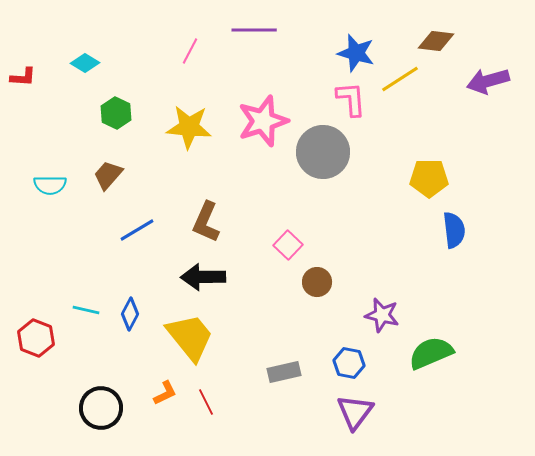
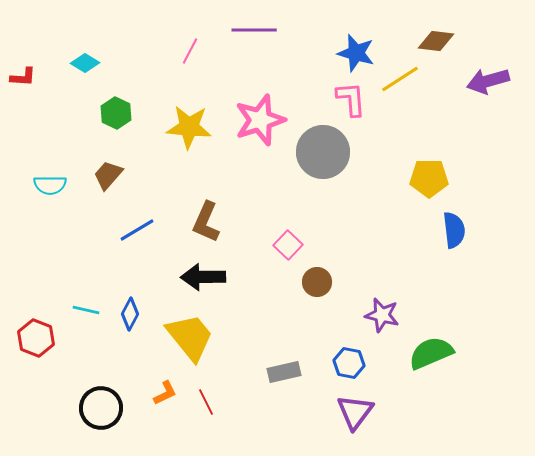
pink star: moved 3 px left, 1 px up
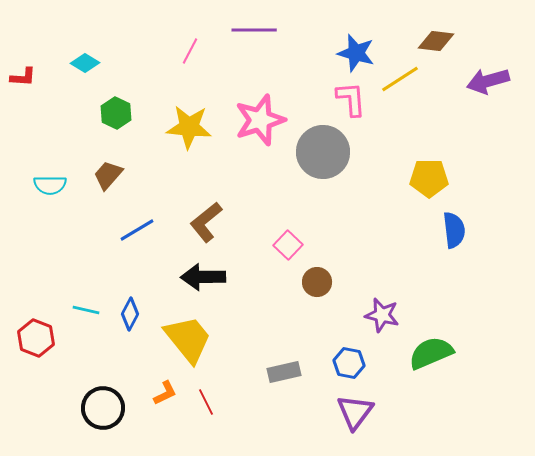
brown L-shape: rotated 27 degrees clockwise
yellow trapezoid: moved 2 px left, 2 px down
black circle: moved 2 px right
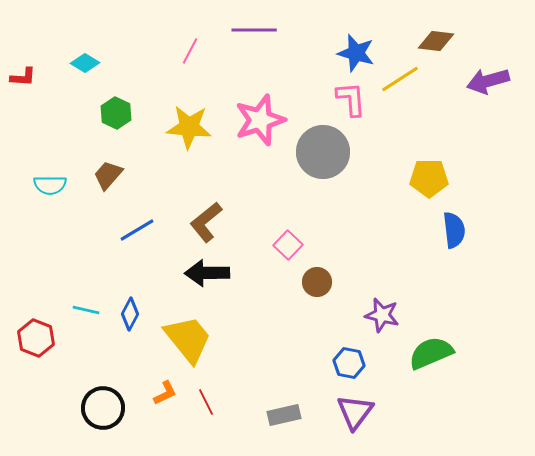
black arrow: moved 4 px right, 4 px up
gray rectangle: moved 43 px down
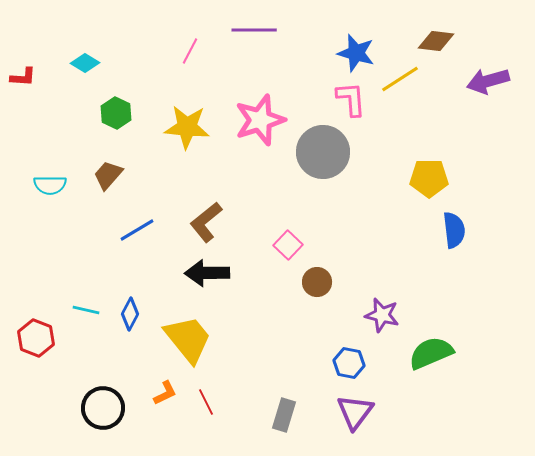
yellow star: moved 2 px left
gray rectangle: rotated 60 degrees counterclockwise
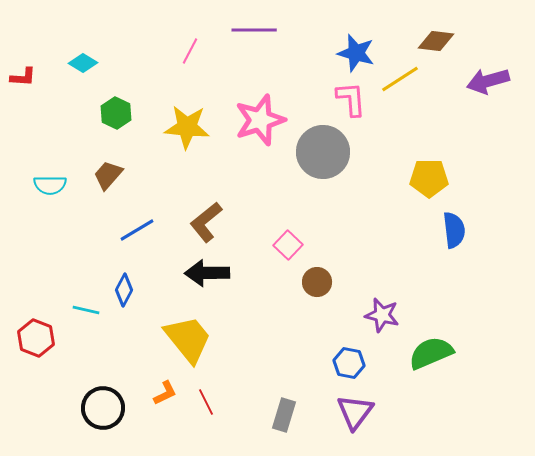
cyan diamond: moved 2 px left
blue diamond: moved 6 px left, 24 px up
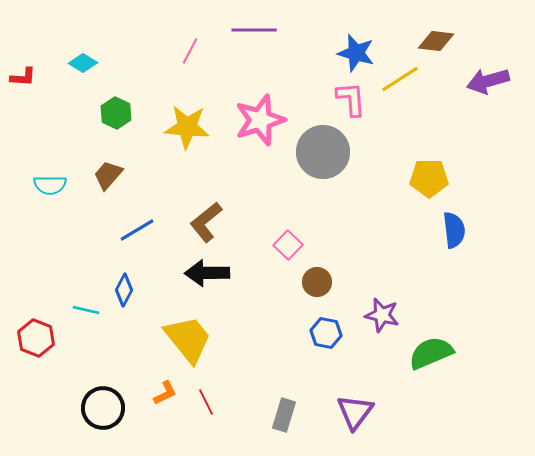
blue hexagon: moved 23 px left, 30 px up
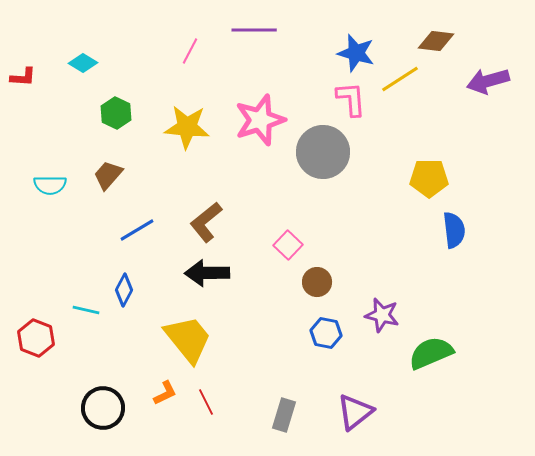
purple triangle: rotated 15 degrees clockwise
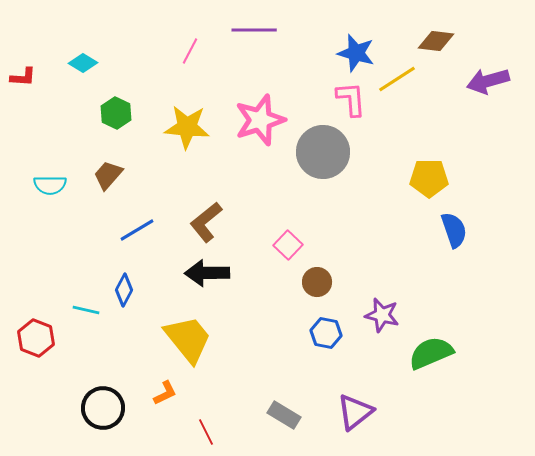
yellow line: moved 3 px left
blue semicircle: rotated 12 degrees counterclockwise
red line: moved 30 px down
gray rectangle: rotated 76 degrees counterclockwise
